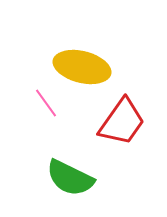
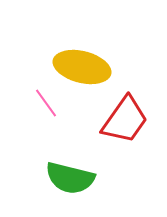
red trapezoid: moved 3 px right, 2 px up
green semicircle: rotated 12 degrees counterclockwise
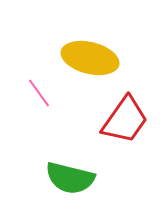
yellow ellipse: moved 8 px right, 9 px up
pink line: moved 7 px left, 10 px up
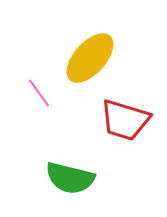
yellow ellipse: rotated 62 degrees counterclockwise
red trapezoid: rotated 72 degrees clockwise
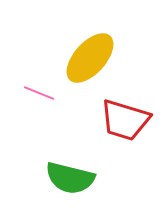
pink line: rotated 32 degrees counterclockwise
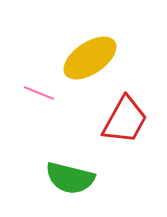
yellow ellipse: rotated 14 degrees clockwise
red trapezoid: rotated 78 degrees counterclockwise
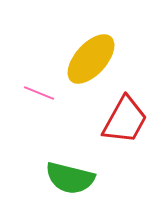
yellow ellipse: moved 1 px right, 1 px down; rotated 14 degrees counterclockwise
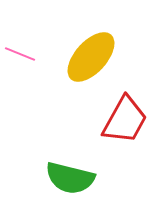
yellow ellipse: moved 2 px up
pink line: moved 19 px left, 39 px up
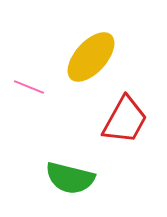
pink line: moved 9 px right, 33 px down
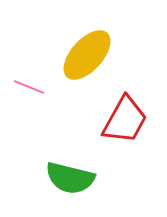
yellow ellipse: moved 4 px left, 2 px up
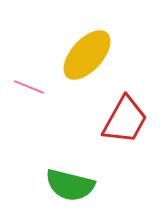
green semicircle: moved 7 px down
